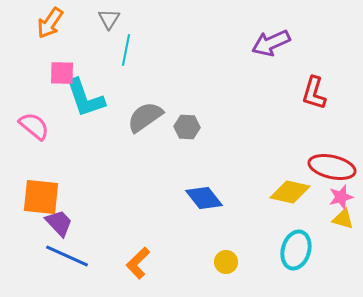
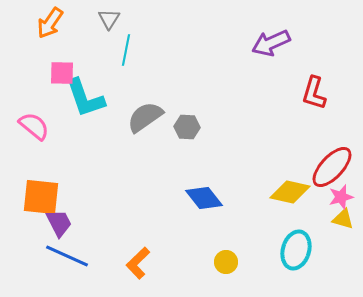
red ellipse: rotated 60 degrees counterclockwise
purple trapezoid: rotated 16 degrees clockwise
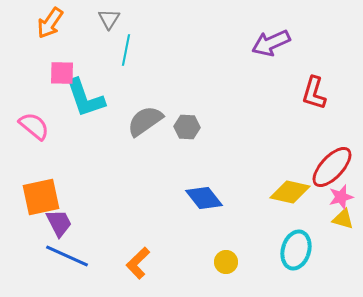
gray semicircle: moved 4 px down
orange square: rotated 18 degrees counterclockwise
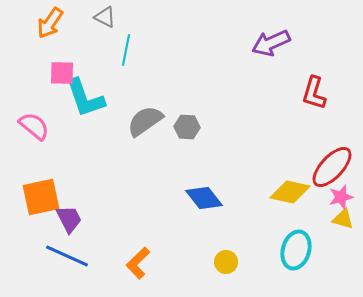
gray triangle: moved 4 px left, 2 px up; rotated 35 degrees counterclockwise
purple trapezoid: moved 10 px right, 4 px up
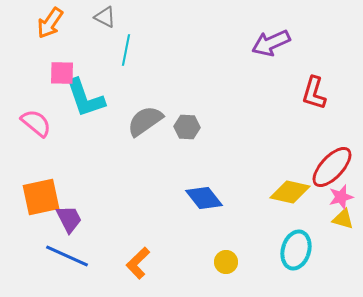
pink semicircle: moved 2 px right, 3 px up
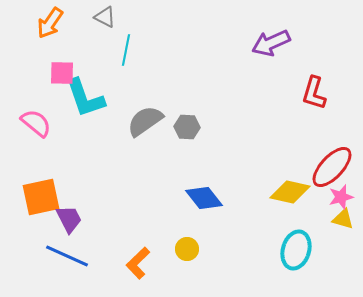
yellow circle: moved 39 px left, 13 px up
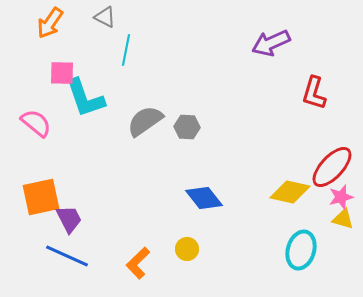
cyan ellipse: moved 5 px right
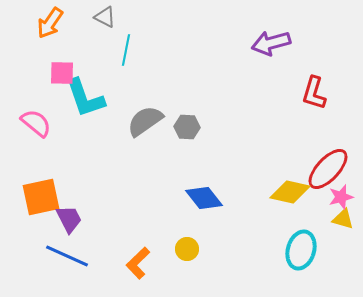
purple arrow: rotated 9 degrees clockwise
red ellipse: moved 4 px left, 2 px down
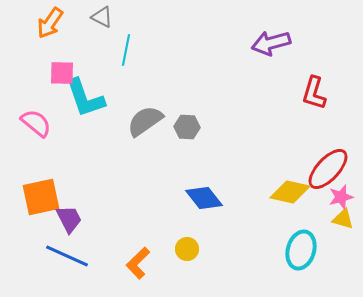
gray triangle: moved 3 px left
